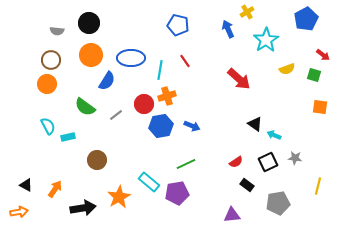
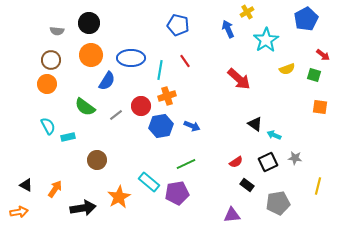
red circle at (144, 104): moved 3 px left, 2 px down
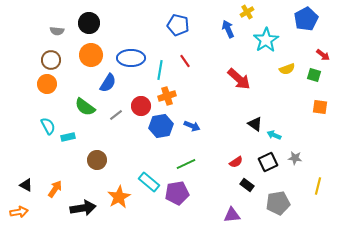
blue semicircle at (107, 81): moved 1 px right, 2 px down
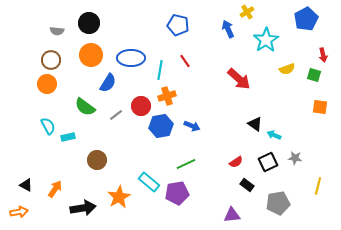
red arrow at (323, 55): rotated 40 degrees clockwise
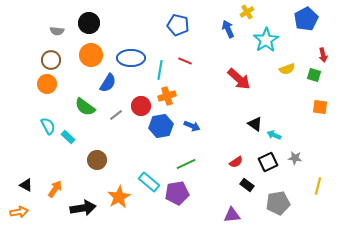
red line at (185, 61): rotated 32 degrees counterclockwise
cyan rectangle at (68, 137): rotated 56 degrees clockwise
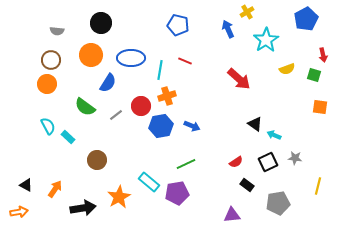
black circle at (89, 23): moved 12 px right
